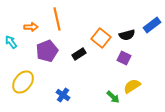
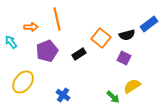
blue rectangle: moved 3 px left, 1 px up
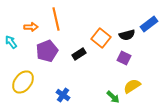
orange line: moved 1 px left
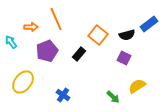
orange line: rotated 10 degrees counterclockwise
orange square: moved 3 px left, 3 px up
black rectangle: rotated 16 degrees counterclockwise
yellow semicircle: moved 5 px right
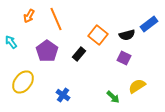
orange arrow: moved 2 px left, 11 px up; rotated 120 degrees clockwise
purple pentagon: rotated 15 degrees counterclockwise
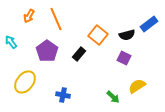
yellow ellipse: moved 2 px right
blue cross: rotated 24 degrees counterclockwise
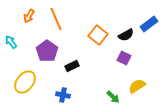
black semicircle: moved 1 px left; rotated 14 degrees counterclockwise
black rectangle: moved 7 px left, 12 px down; rotated 24 degrees clockwise
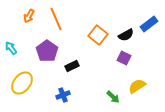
cyan arrow: moved 6 px down
yellow ellipse: moved 3 px left, 1 px down
blue cross: rotated 32 degrees counterclockwise
